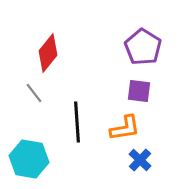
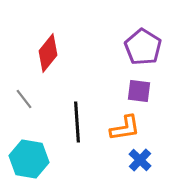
gray line: moved 10 px left, 6 px down
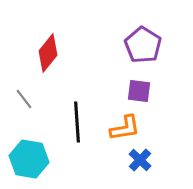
purple pentagon: moved 2 px up
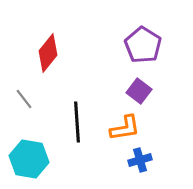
purple square: rotated 30 degrees clockwise
blue cross: rotated 30 degrees clockwise
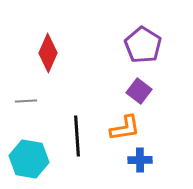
red diamond: rotated 15 degrees counterclockwise
gray line: moved 2 px right, 2 px down; rotated 55 degrees counterclockwise
black line: moved 14 px down
blue cross: rotated 15 degrees clockwise
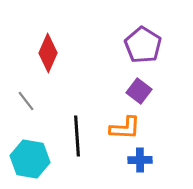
gray line: rotated 55 degrees clockwise
orange L-shape: rotated 12 degrees clockwise
cyan hexagon: moved 1 px right
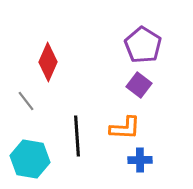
red diamond: moved 9 px down
purple square: moved 6 px up
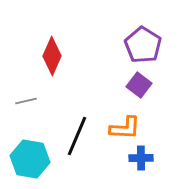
red diamond: moved 4 px right, 6 px up
gray line: rotated 65 degrees counterclockwise
black line: rotated 27 degrees clockwise
blue cross: moved 1 px right, 2 px up
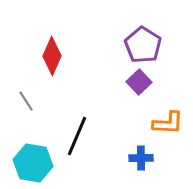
purple square: moved 3 px up; rotated 10 degrees clockwise
gray line: rotated 70 degrees clockwise
orange L-shape: moved 43 px right, 5 px up
cyan hexagon: moved 3 px right, 4 px down
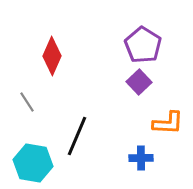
gray line: moved 1 px right, 1 px down
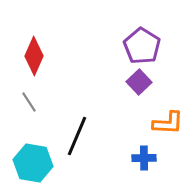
purple pentagon: moved 1 px left, 1 px down
red diamond: moved 18 px left
gray line: moved 2 px right
blue cross: moved 3 px right
